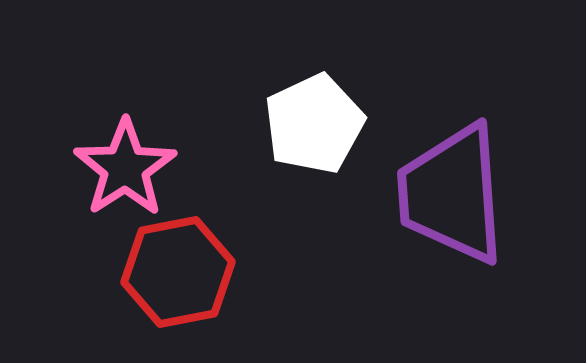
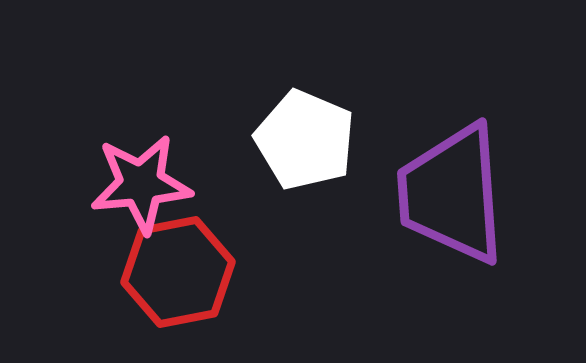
white pentagon: moved 9 px left, 16 px down; rotated 24 degrees counterclockwise
pink star: moved 16 px right, 16 px down; rotated 28 degrees clockwise
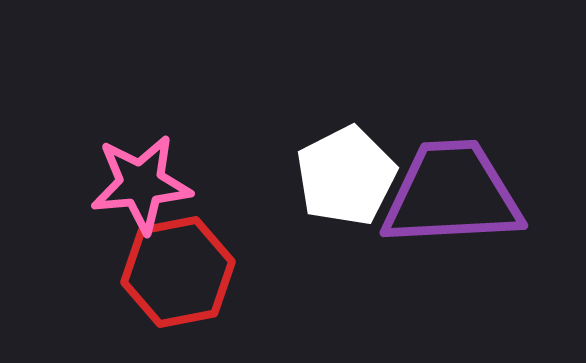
white pentagon: moved 41 px right, 36 px down; rotated 22 degrees clockwise
purple trapezoid: rotated 91 degrees clockwise
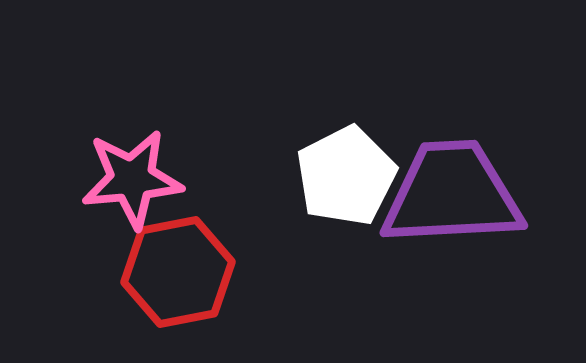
pink star: moved 9 px left, 5 px up
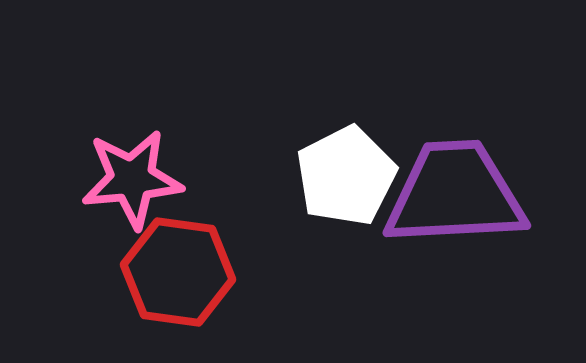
purple trapezoid: moved 3 px right
red hexagon: rotated 19 degrees clockwise
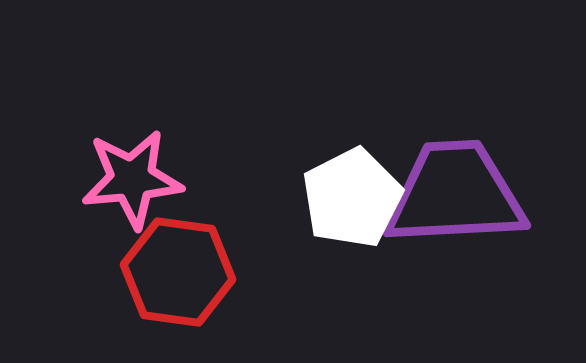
white pentagon: moved 6 px right, 22 px down
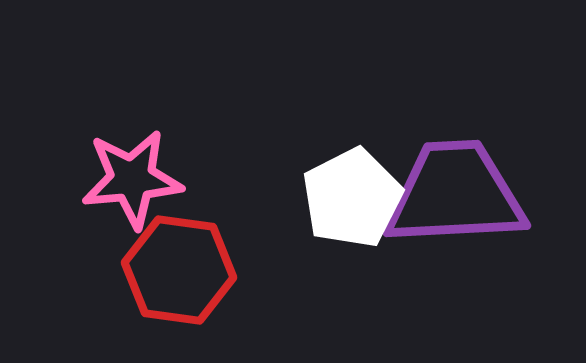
red hexagon: moved 1 px right, 2 px up
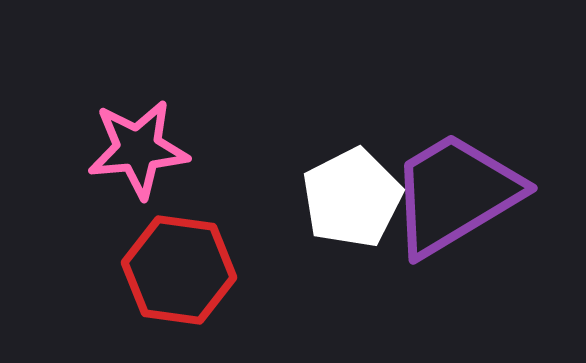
pink star: moved 6 px right, 30 px up
purple trapezoid: rotated 28 degrees counterclockwise
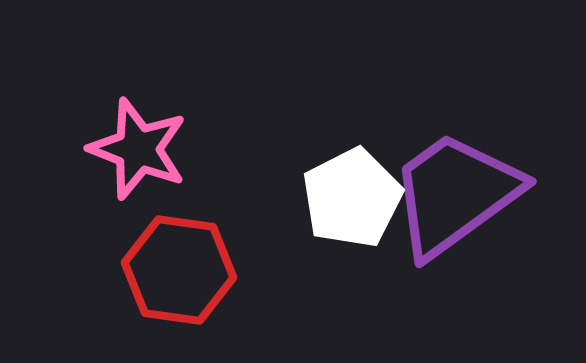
pink star: rotated 26 degrees clockwise
purple trapezoid: rotated 5 degrees counterclockwise
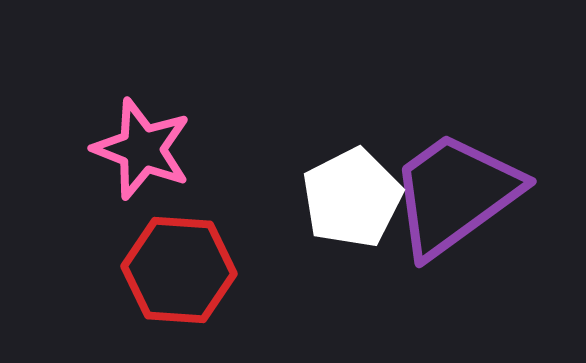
pink star: moved 4 px right
red hexagon: rotated 4 degrees counterclockwise
